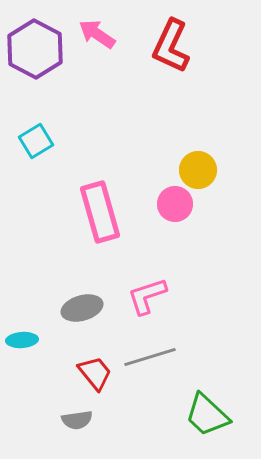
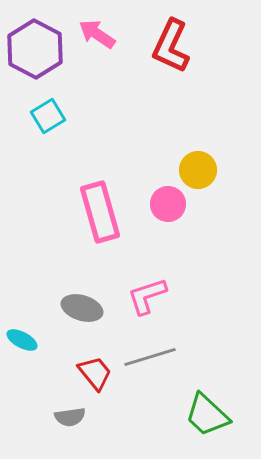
cyan square: moved 12 px right, 25 px up
pink circle: moved 7 px left
gray ellipse: rotated 33 degrees clockwise
cyan ellipse: rotated 32 degrees clockwise
gray semicircle: moved 7 px left, 3 px up
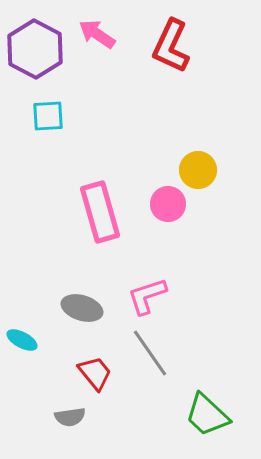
cyan square: rotated 28 degrees clockwise
gray line: moved 4 px up; rotated 72 degrees clockwise
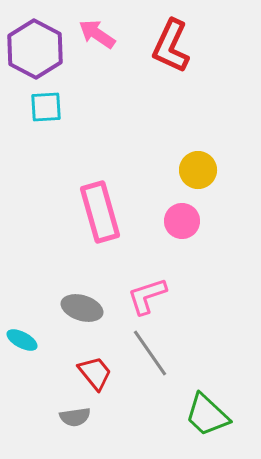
cyan square: moved 2 px left, 9 px up
pink circle: moved 14 px right, 17 px down
gray semicircle: moved 5 px right
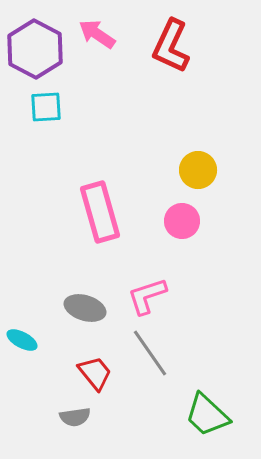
gray ellipse: moved 3 px right
